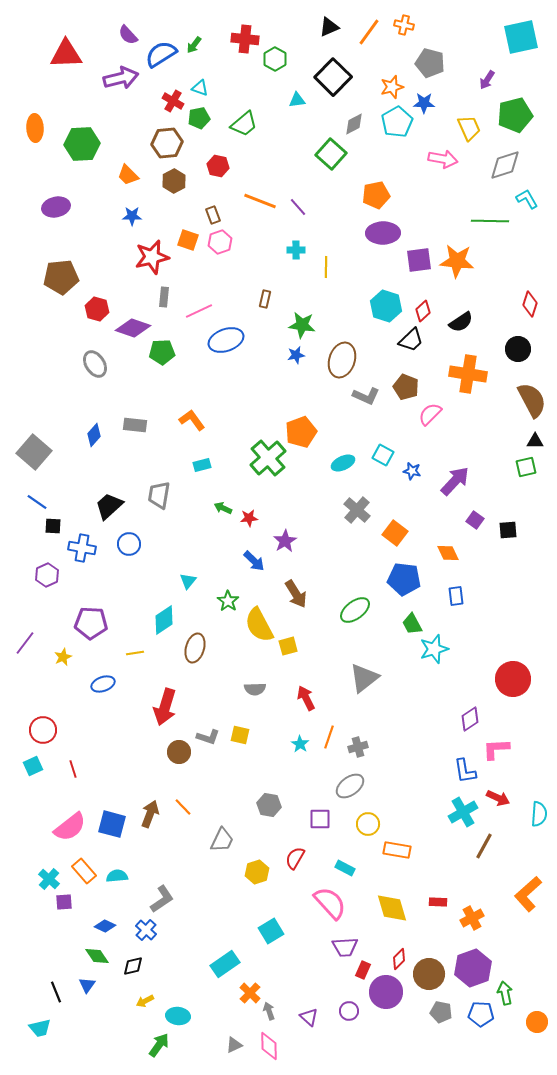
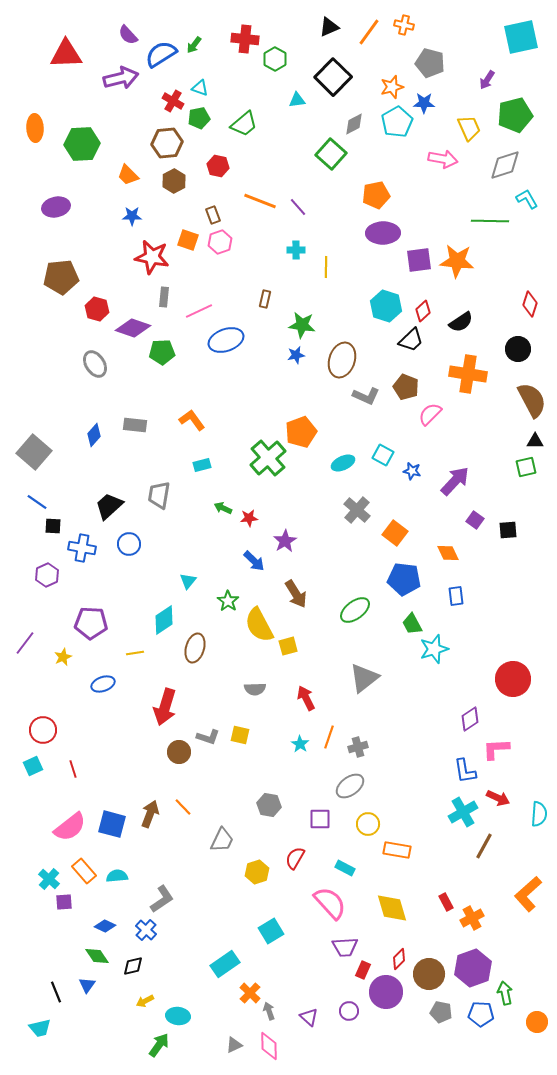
red star at (152, 257): rotated 24 degrees clockwise
red rectangle at (438, 902): moved 8 px right; rotated 60 degrees clockwise
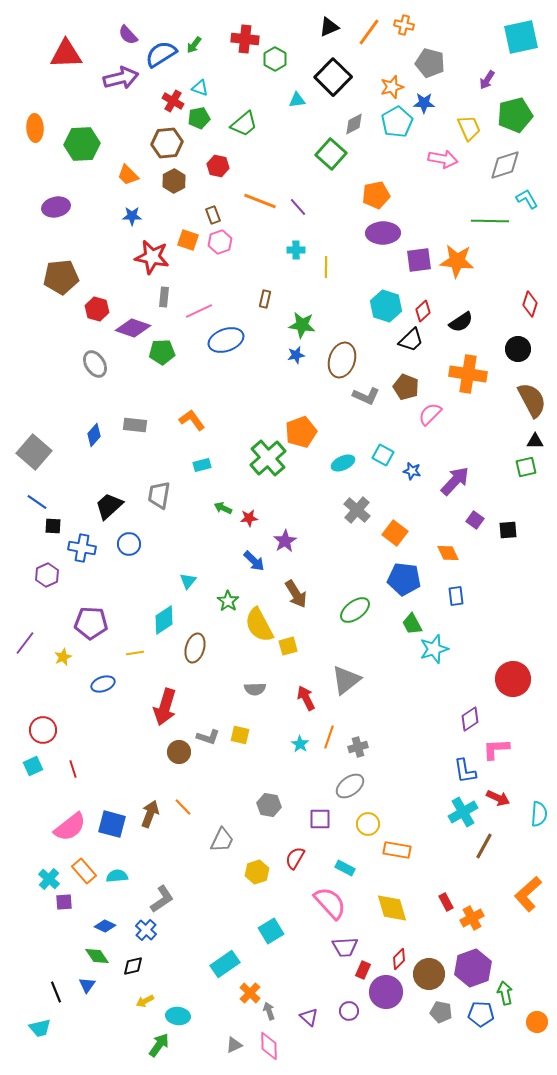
gray triangle at (364, 678): moved 18 px left, 2 px down
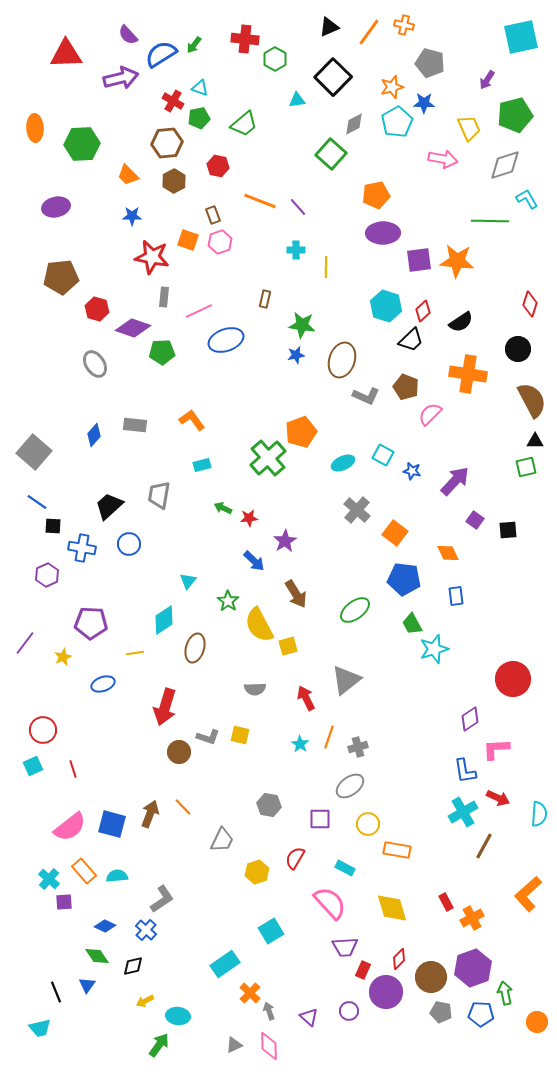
brown circle at (429, 974): moved 2 px right, 3 px down
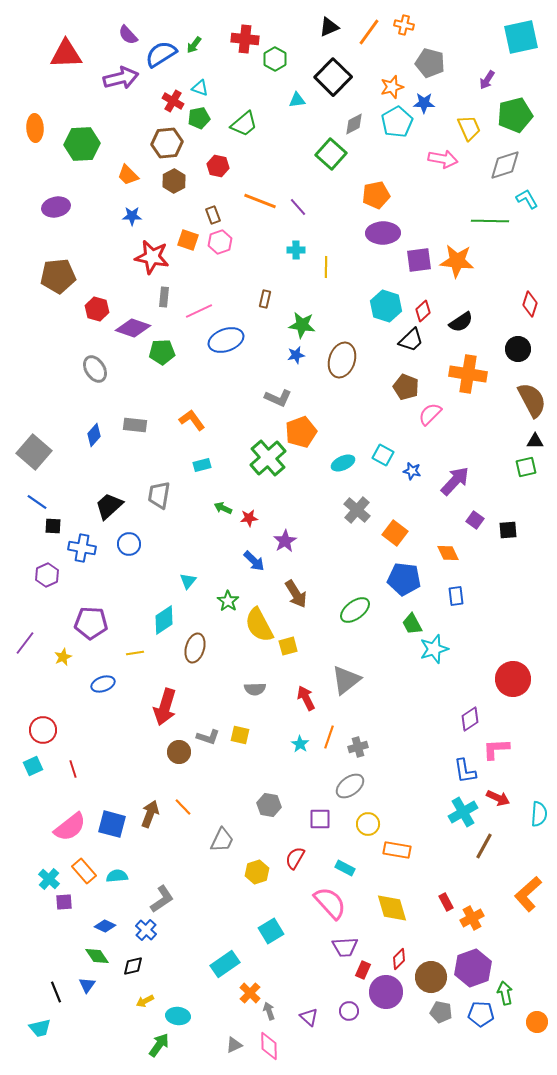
brown pentagon at (61, 277): moved 3 px left, 1 px up
gray ellipse at (95, 364): moved 5 px down
gray L-shape at (366, 396): moved 88 px left, 2 px down
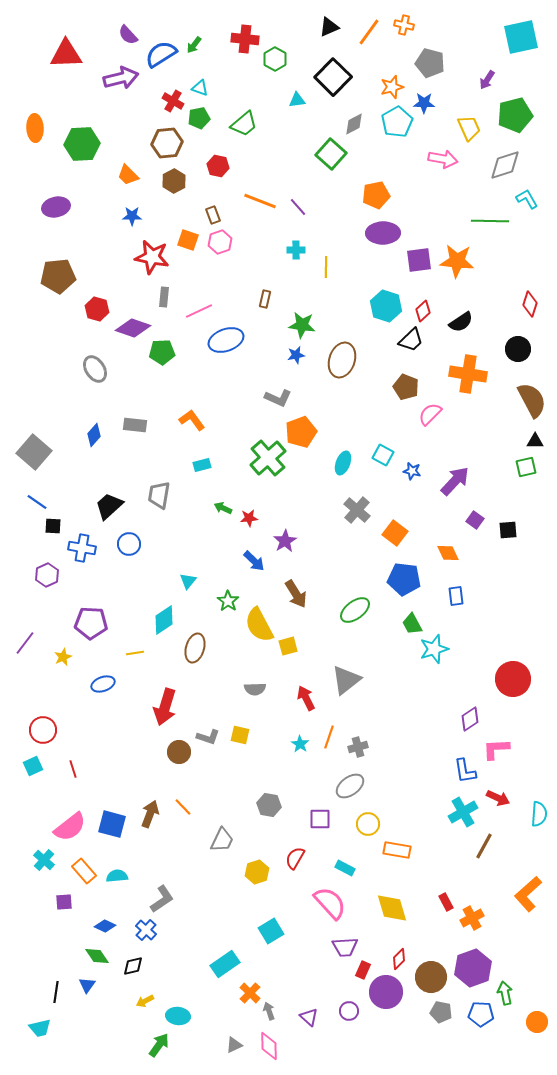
cyan ellipse at (343, 463): rotated 45 degrees counterclockwise
cyan cross at (49, 879): moved 5 px left, 19 px up
black line at (56, 992): rotated 30 degrees clockwise
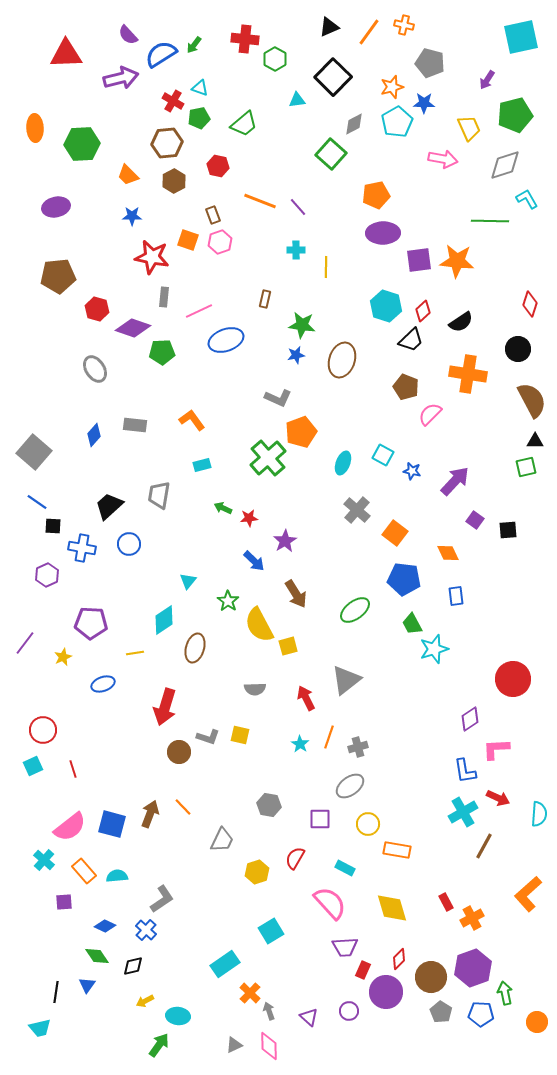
gray pentagon at (441, 1012): rotated 20 degrees clockwise
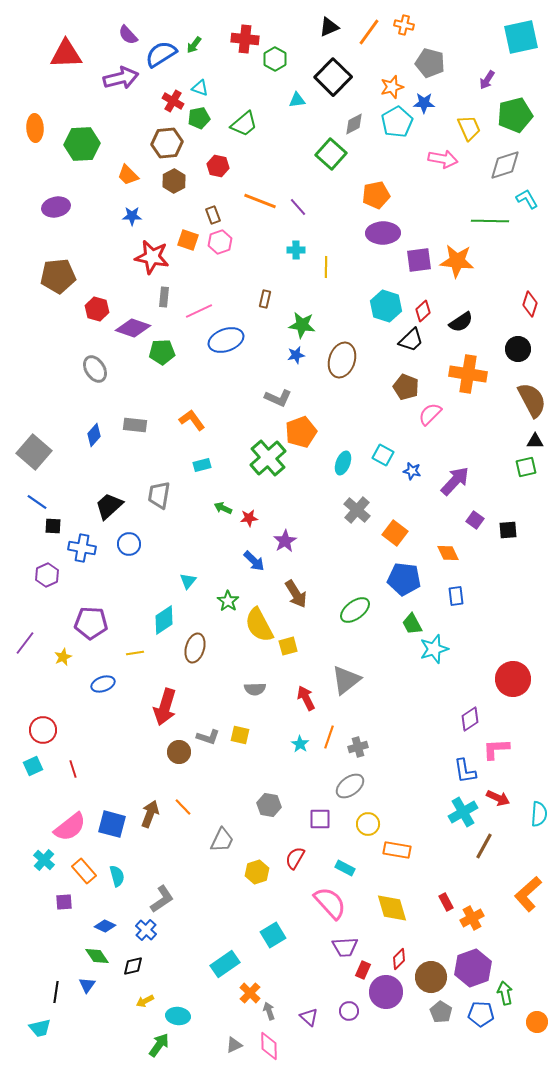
cyan semicircle at (117, 876): rotated 80 degrees clockwise
cyan square at (271, 931): moved 2 px right, 4 px down
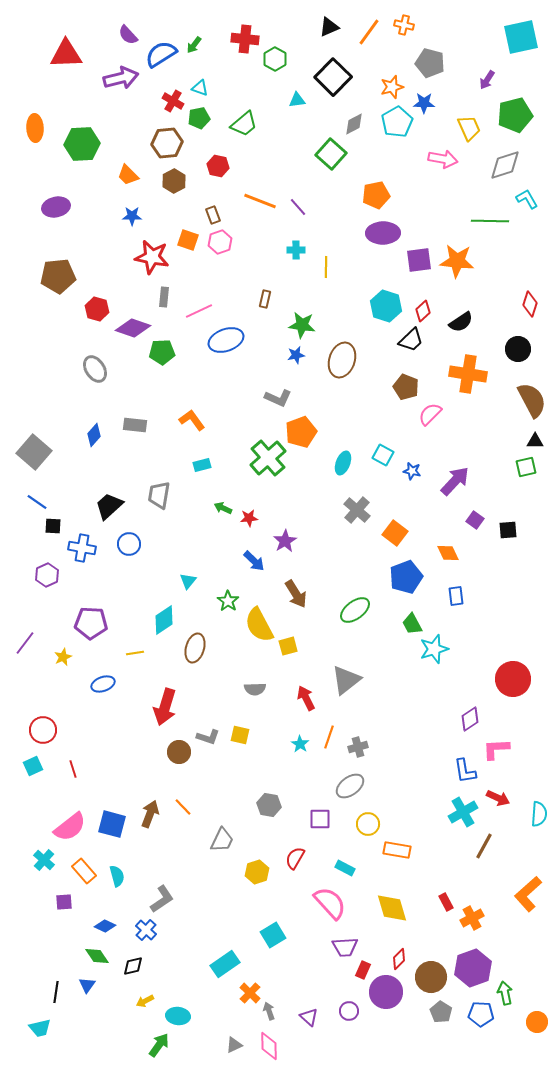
blue pentagon at (404, 579): moved 2 px right, 2 px up; rotated 28 degrees counterclockwise
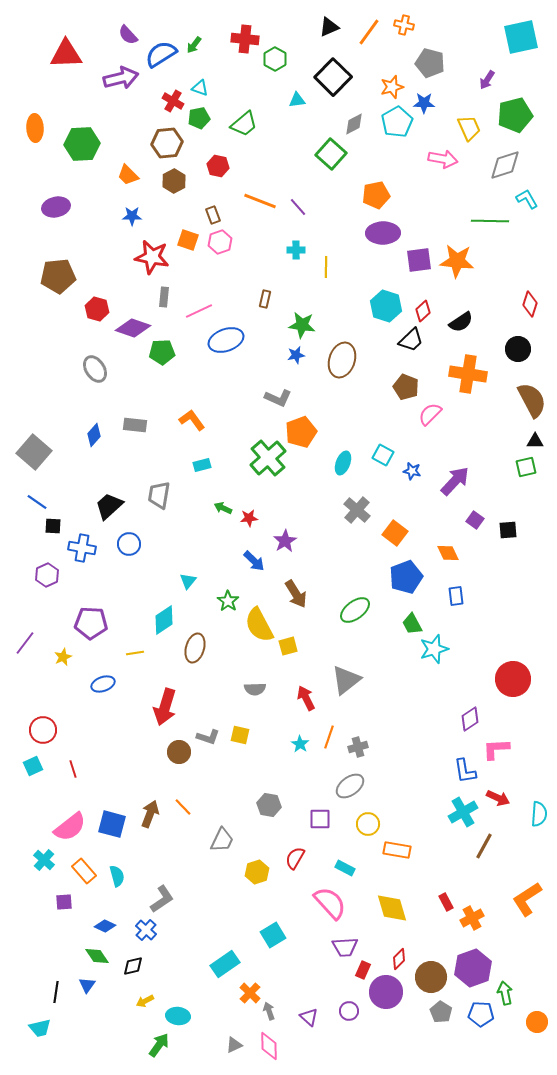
orange L-shape at (528, 894): moved 1 px left, 5 px down; rotated 9 degrees clockwise
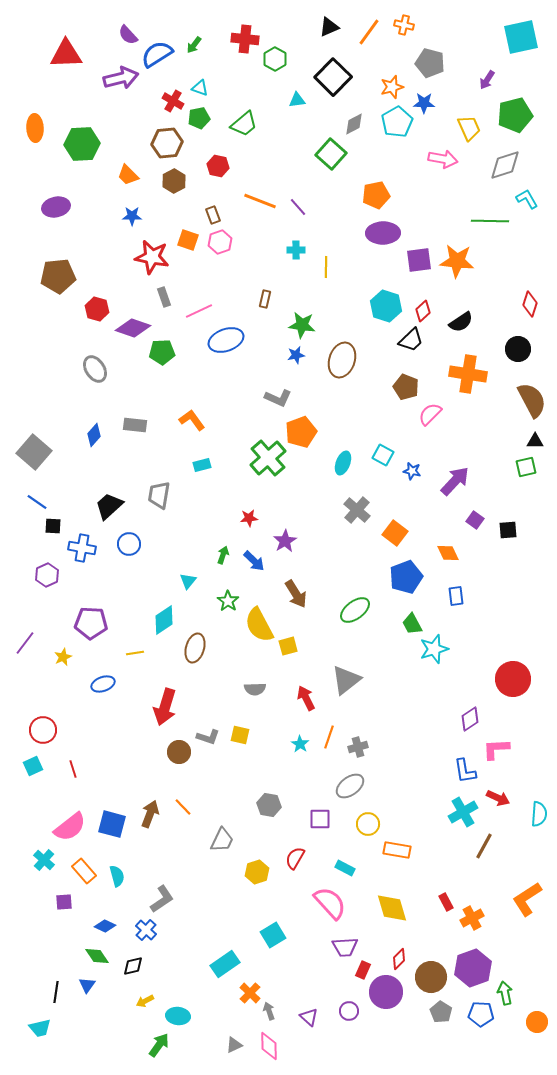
blue semicircle at (161, 54): moved 4 px left
gray rectangle at (164, 297): rotated 24 degrees counterclockwise
green arrow at (223, 508): moved 47 px down; rotated 84 degrees clockwise
